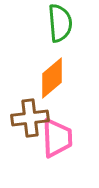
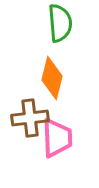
orange diamond: rotated 36 degrees counterclockwise
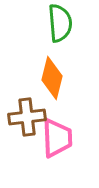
brown cross: moved 3 px left, 1 px up
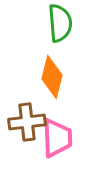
orange diamond: moved 1 px up
brown cross: moved 5 px down
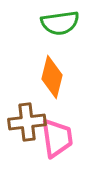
green semicircle: rotated 87 degrees clockwise
pink trapezoid: rotated 6 degrees counterclockwise
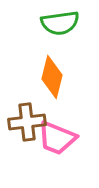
pink trapezoid: rotated 120 degrees clockwise
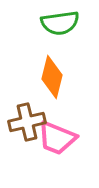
brown cross: rotated 6 degrees counterclockwise
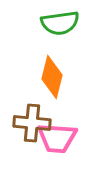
brown cross: moved 5 px right, 1 px down; rotated 18 degrees clockwise
pink trapezoid: rotated 18 degrees counterclockwise
